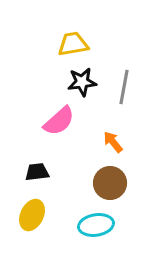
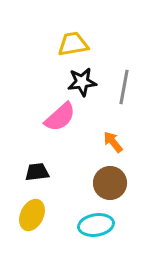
pink semicircle: moved 1 px right, 4 px up
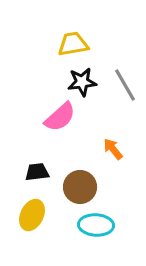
gray line: moved 1 px right, 2 px up; rotated 40 degrees counterclockwise
orange arrow: moved 7 px down
brown circle: moved 30 px left, 4 px down
cyan ellipse: rotated 12 degrees clockwise
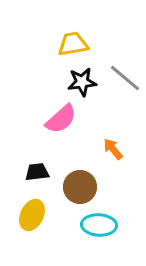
gray line: moved 7 px up; rotated 20 degrees counterclockwise
pink semicircle: moved 1 px right, 2 px down
cyan ellipse: moved 3 px right
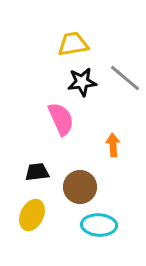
pink semicircle: rotated 72 degrees counterclockwise
orange arrow: moved 4 px up; rotated 35 degrees clockwise
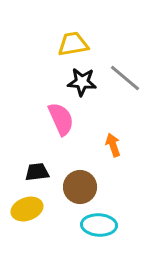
black star: rotated 12 degrees clockwise
orange arrow: rotated 15 degrees counterclockwise
yellow ellipse: moved 5 px left, 6 px up; rotated 44 degrees clockwise
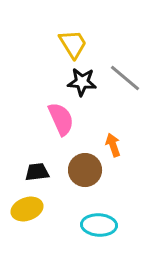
yellow trapezoid: rotated 68 degrees clockwise
brown circle: moved 5 px right, 17 px up
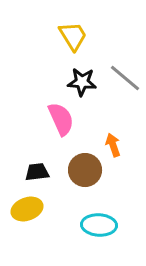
yellow trapezoid: moved 8 px up
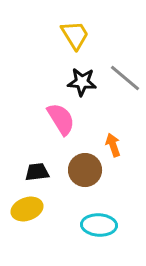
yellow trapezoid: moved 2 px right, 1 px up
pink semicircle: rotated 8 degrees counterclockwise
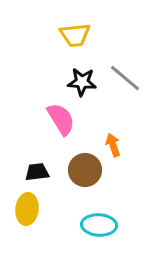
yellow trapezoid: rotated 116 degrees clockwise
yellow ellipse: rotated 64 degrees counterclockwise
